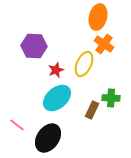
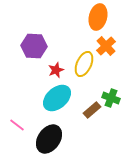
orange cross: moved 2 px right, 2 px down; rotated 12 degrees clockwise
green cross: rotated 18 degrees clockwise
brown rectangle: rotated 24 degrees clockwise
black ellipse: moved 1 px right, 1 px down
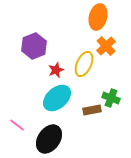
purple hexagon: rotated 25 degrees counterclockwise
brown rectangle: rotated 30 degrees clockwise
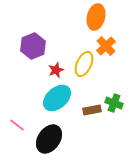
orange ellipse: moved 2 px left
purple hexagon: moved 1 px left
green cross: moved 3 px right, 5 px down
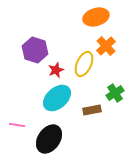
orange ellipse: rotated 60 degrees clockwise
purple hexagon: moved 2 px right, 4 px down; rotated 20 degrees counterclockwise
green cross: moved 1 px right, 10 px up; rotated 36 degrees clockwise
pink line: rotated 28 degrees counterclockwise
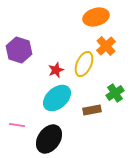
purple hexagon: moved 16 px left
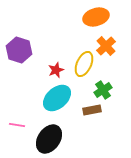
green cross: moved 12 px left, 3 px up
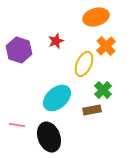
red star: moved 29 px up
green cross: rotated 12 degrees counterclockwise
black ellipse: moved 2 px up; rotated 56 degrees counterclockwise
